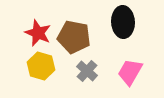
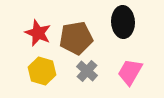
brown pentagon: moved 2 px right, 1 px down; rotated 20 degrees counterclockwise
yellow hexagon: moved 1 px right, 5 px down
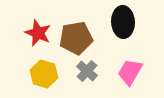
yellow hexagon: moved 2 px right, 3 px down
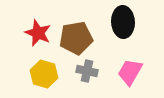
gray cross: rotated 30 degrees counterclockwise
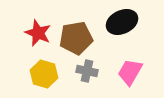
black ellipse: moved 1 px left; rotated 68 degrees clockwise
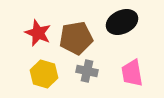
pink trapezoid: moved 2 px right, 1 px down; rotated 40 degrees counterclockwise
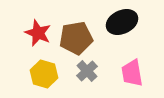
gray cross: rotated 35 degrees clockwise
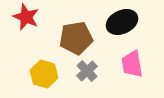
red star: moved 12 px left, 16 px up
pink trapezoid: moved 9 px up
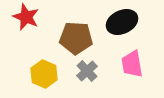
brown pentagon: rotated 12 degrees clockwise
yellow hexagon: rotated 8 degrees clockwise
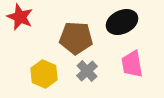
red star: moved 6 px left
